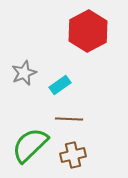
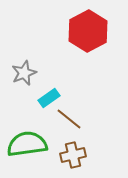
cyan rectangle: moved 11 px left, 13 px down
brown line: rotated 36 degrees clockwise
green semicircle: moved 3 px left, 1 px up; rotated 36 degrees clockwise
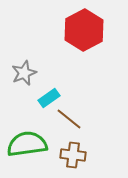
red hexagon: moved 4 px left, 1 px up
brown cross: rotated 20 degrees clockwise
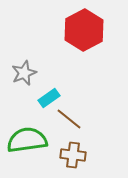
green semicircle: moved 4 px up
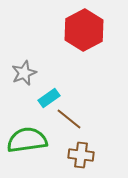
brown cross: moved 8 px right
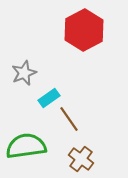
brown line: rotated 16 degrees clockwise
green semicircle: moved 1 px left, 6 px down
brown cross: moved 4 px down; rotated 30 degrees clockwise
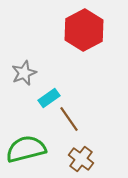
green semicircle: moved 3 px down; rotated 6 degrees counterclockwise
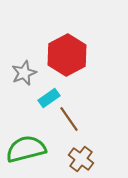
red hexagon: moved 17 px left, 25 px down
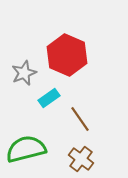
red hexagon: rotated 9 degrees counterclockwise
brown line: moved 11 px right
